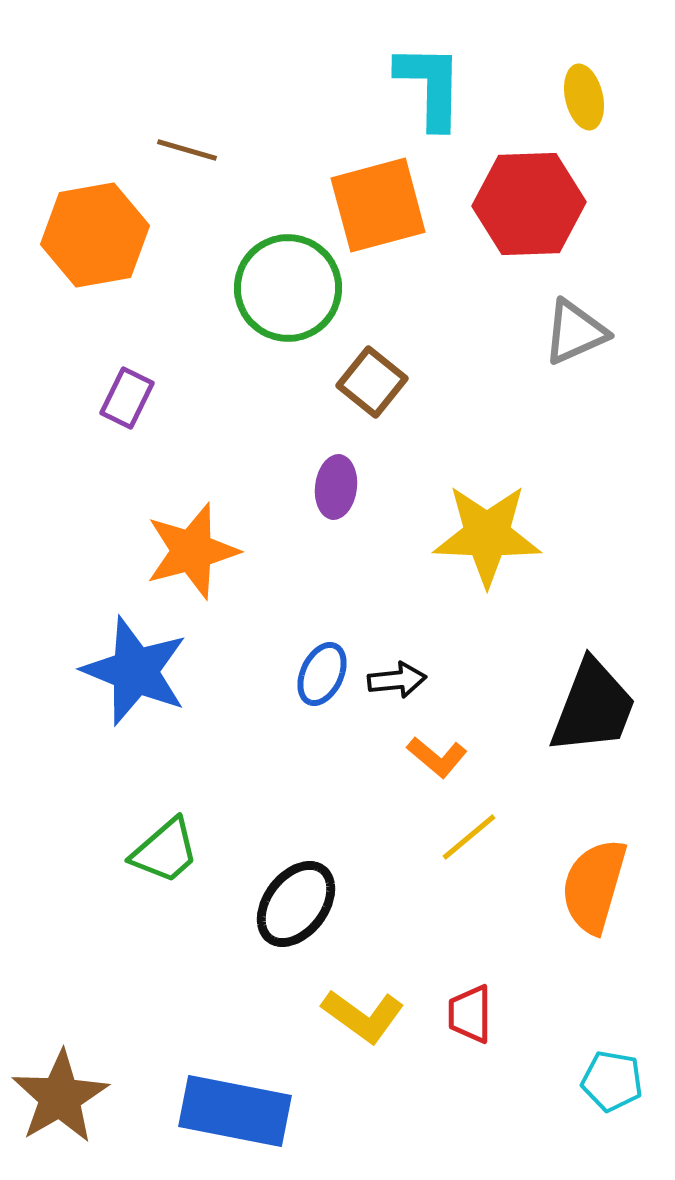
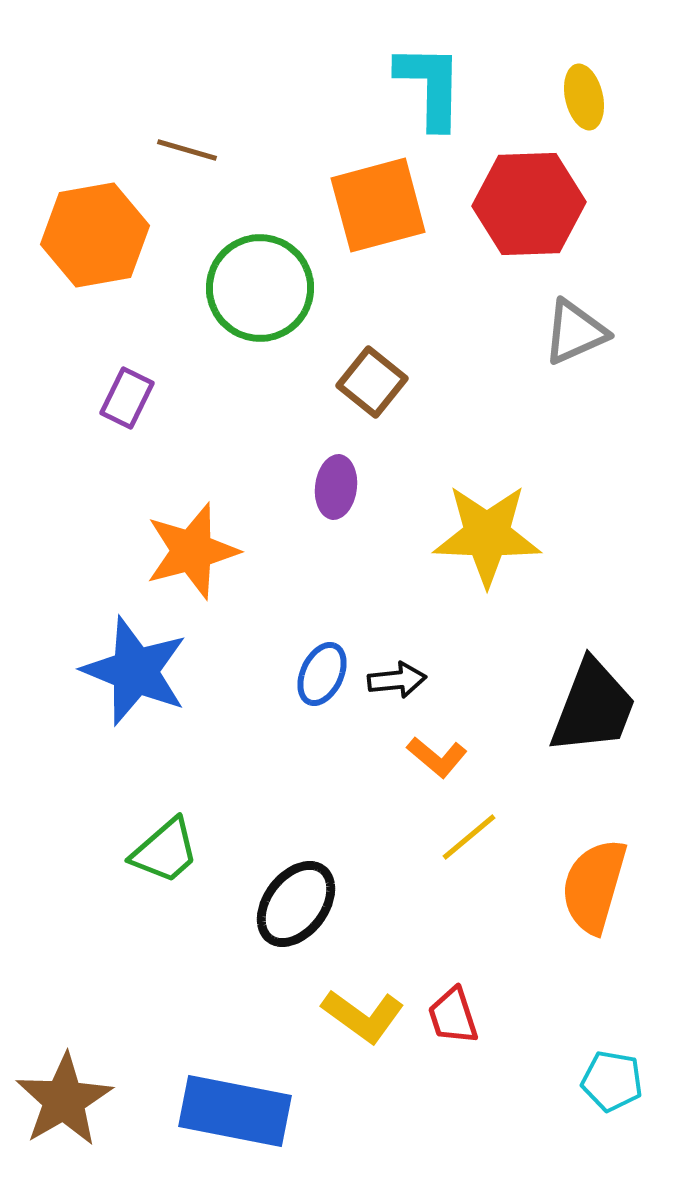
green circle: moved 28 px left
red trapezoid: moved 17 px left, 2 px down; rotated 18 degrees counterclockwise
brown star: moved 4 px right, 3 px down
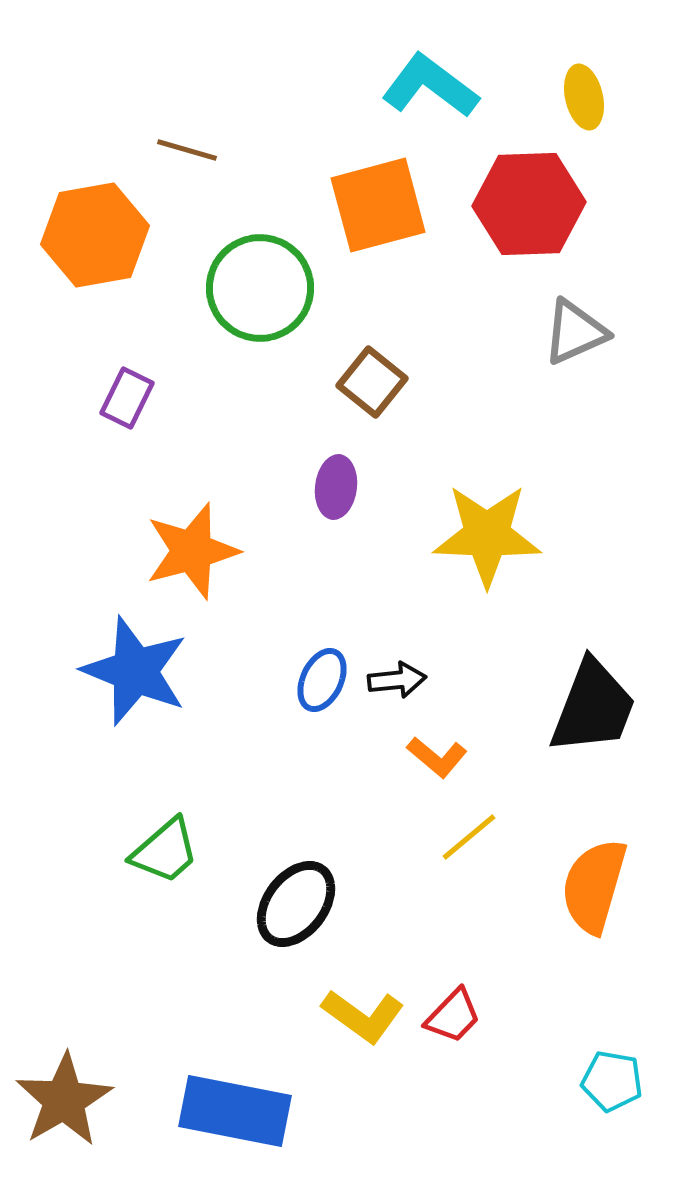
cyan L-shape: rotated 54 degrees counterclockwise
blue ellipse: moved 6 px down
red trapezoid: rotated 118 degrees counterclockwise
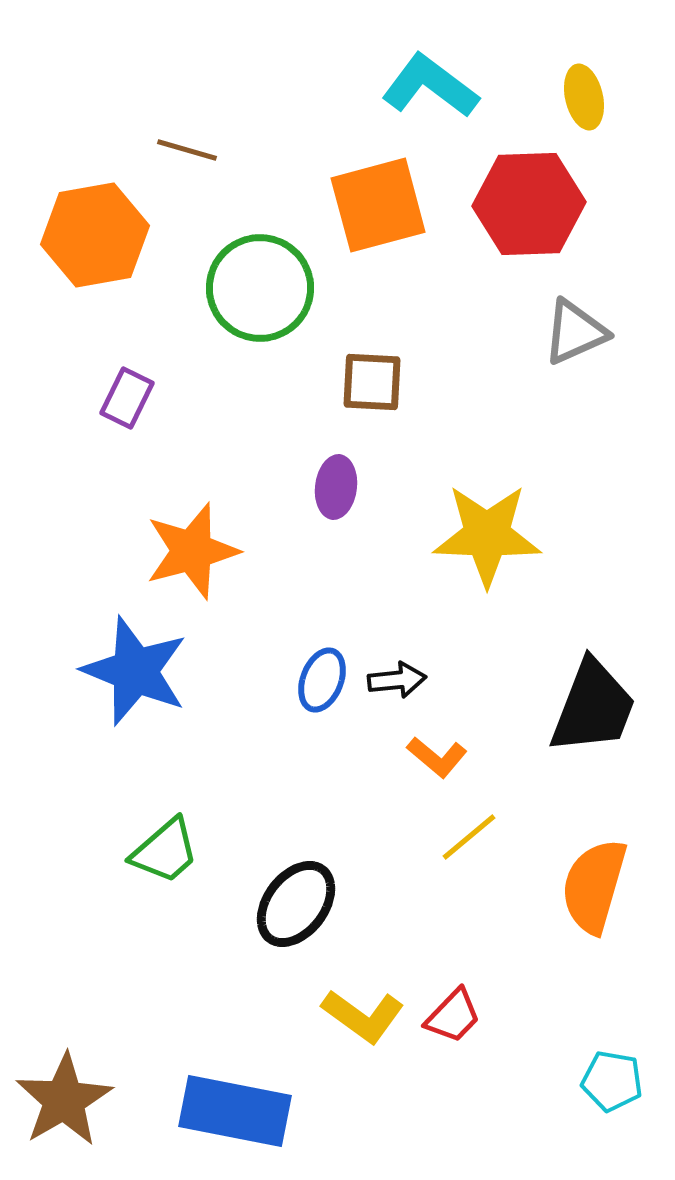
brown square: rotated 36 degrees counterclockwise
blue ellipse: rotated 4 degrees counterclockwise
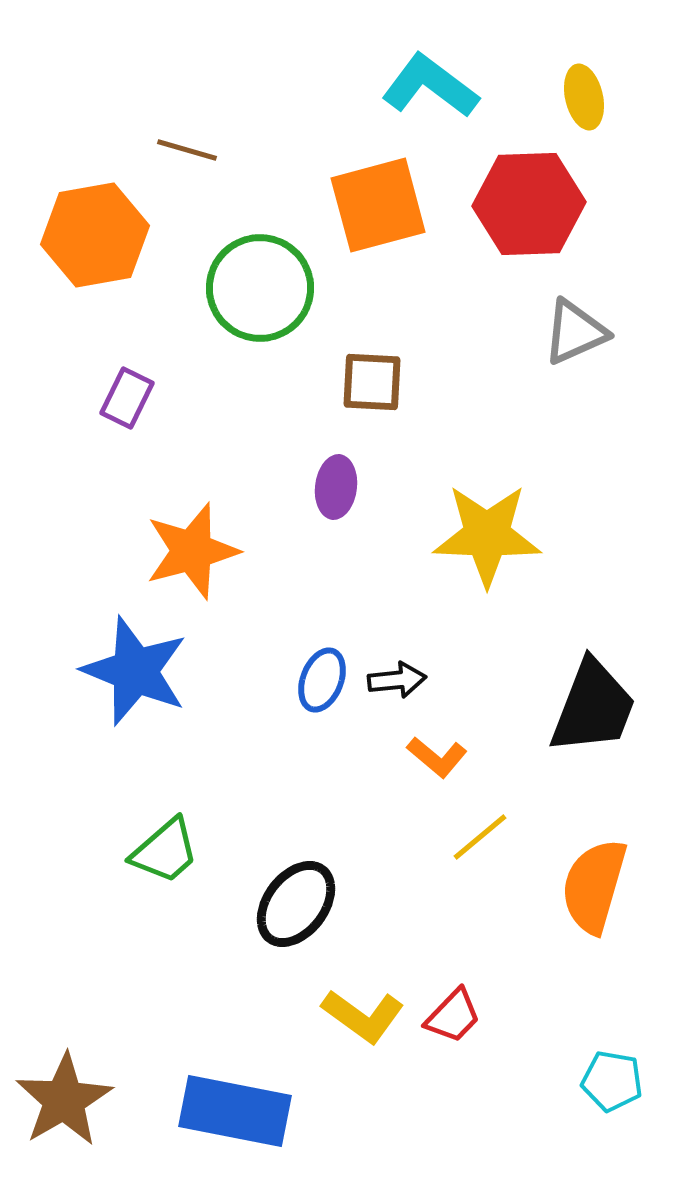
yellow line: moved 11 px right
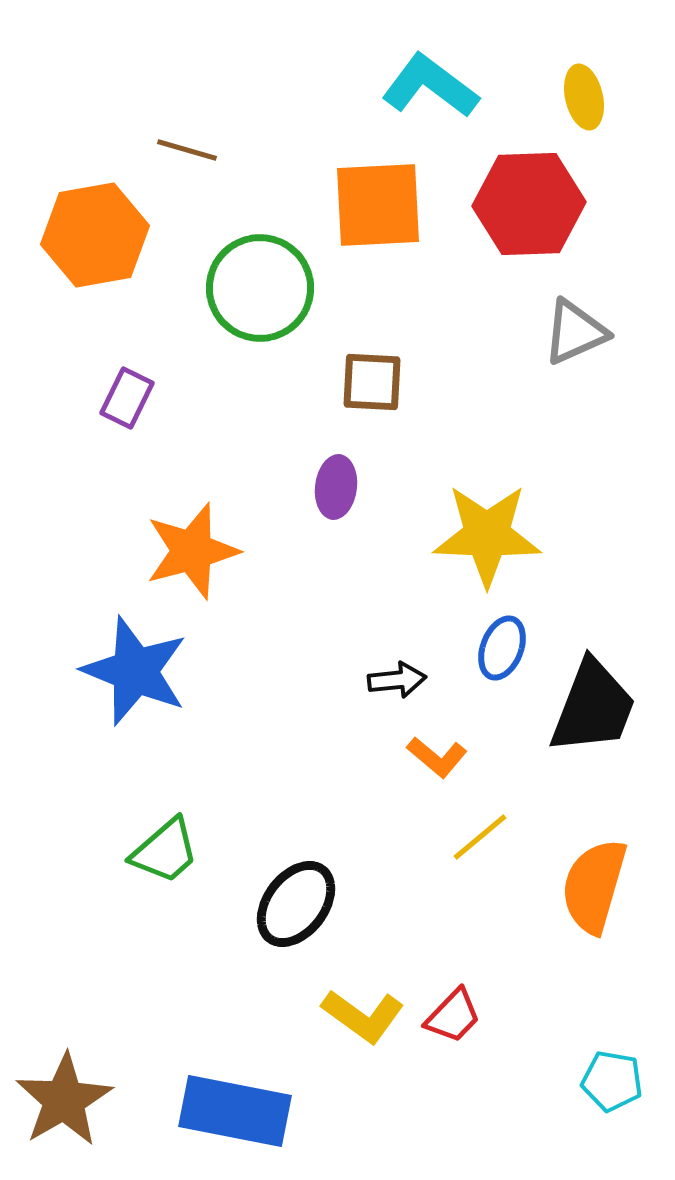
orange square: rotated 12 degrees clockwise
blue ellipse: moved 180 px right, 32 px up
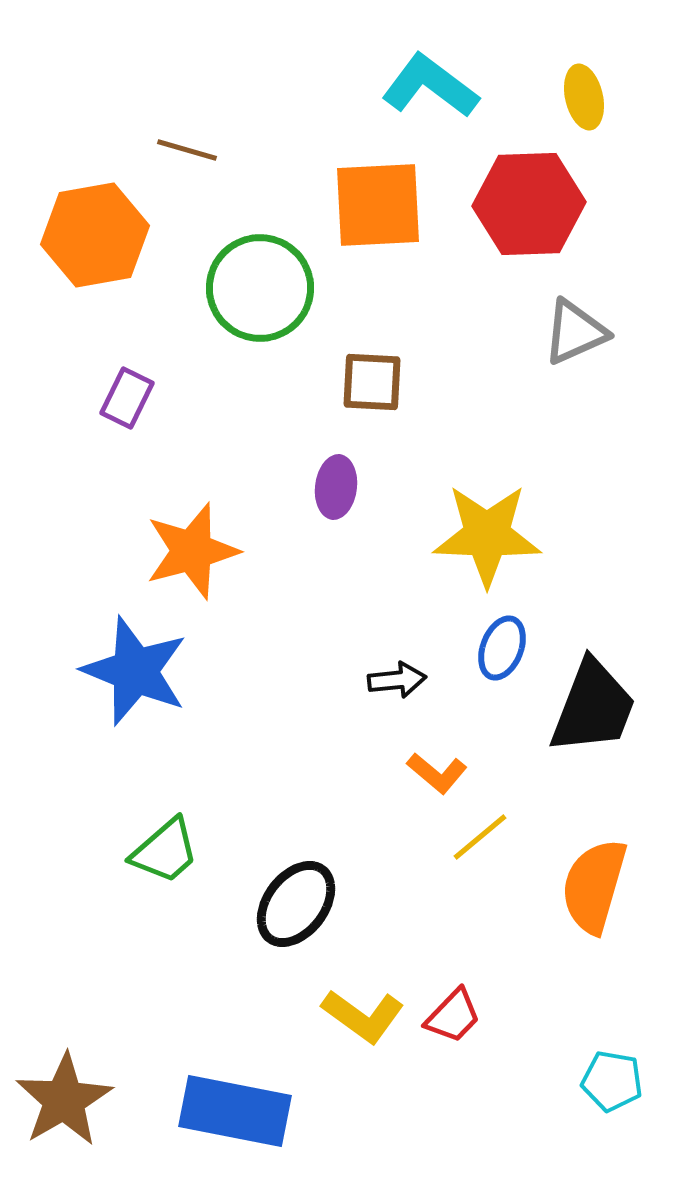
orange L-shape: moved 16 px down
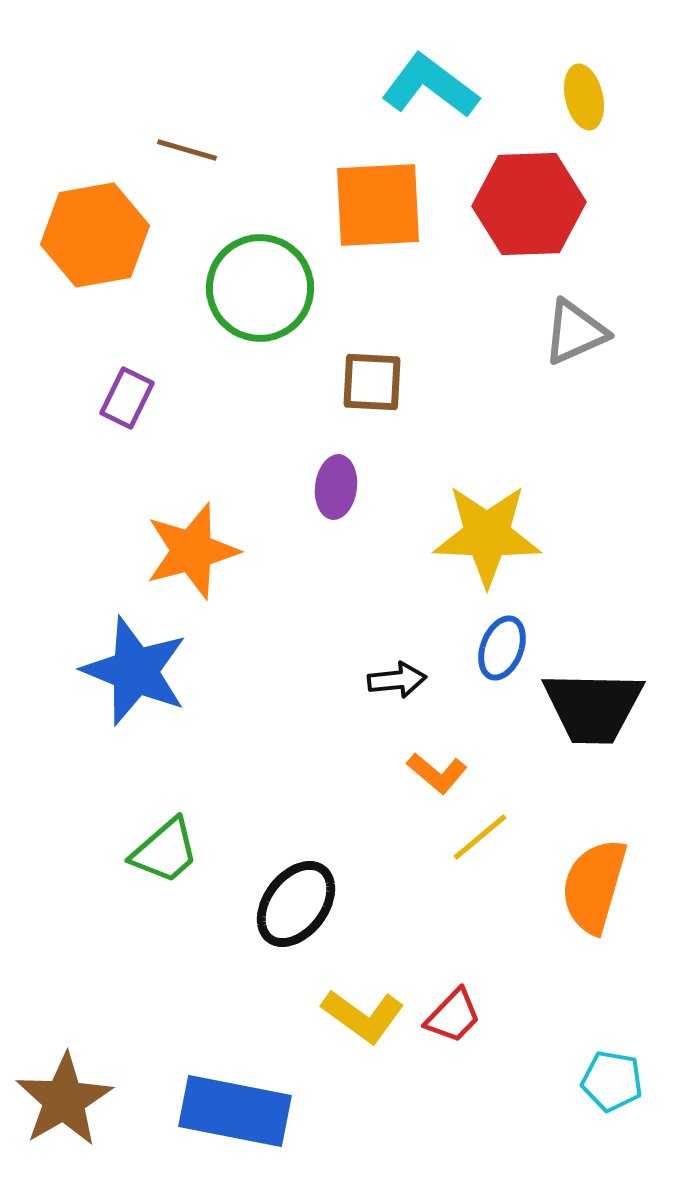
black trapezoid: rotated 70 degrees clockwise
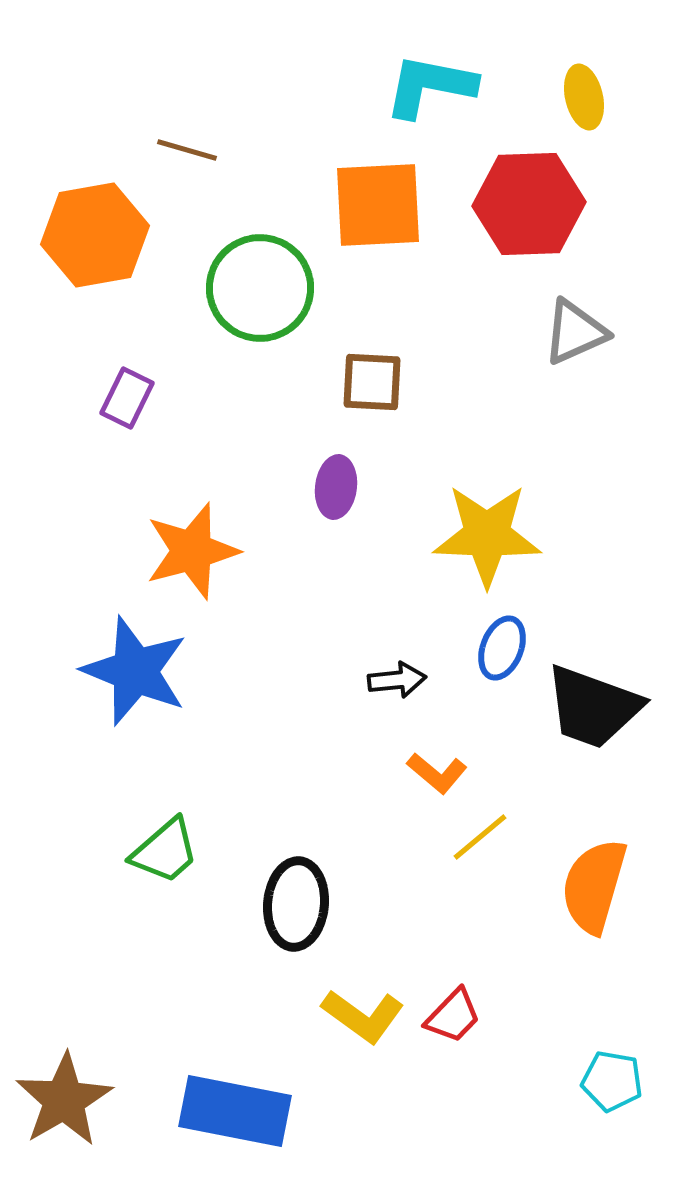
cyan L-shape: rotated 26 degrees counterclockwise
black trapezoid: rotated 19 degrees clockwise
black ellipse: rotated 32 degrees counterclockwise
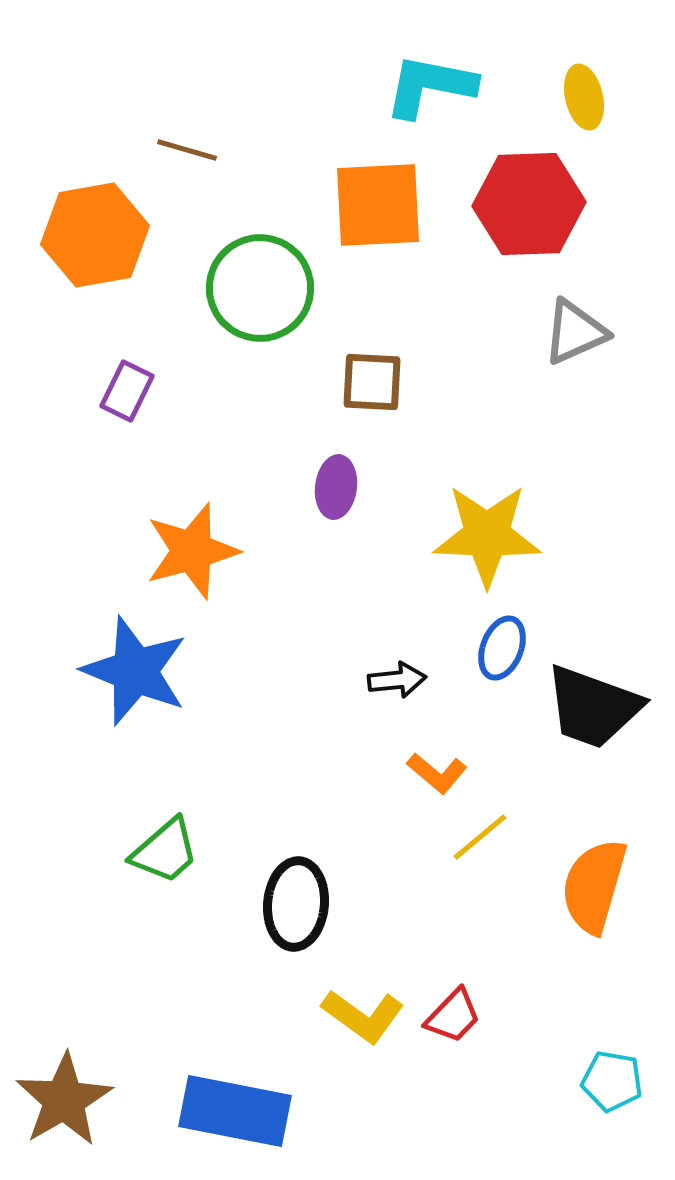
purple rectangle: moved 7 px up
